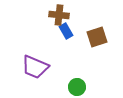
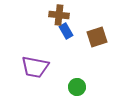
purple trapezoid: rotated 12 degrees counterclockwise
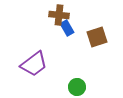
blue rectangle: moved 1 px right, 3 px up
purple trapezoid: moved 1 px left, 3 px up; rotated 48 degrees counterclockwise
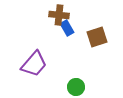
purple trapezoid: rotated 12 degrees counterclockwise
green circle: moved 1 px left
